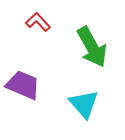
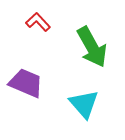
purple trapezoid: moved 3 px right, 2 px up
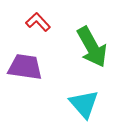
purple trapezoid: moved 1 px left, 16 px up; rotated 15 degrees counterclockwise
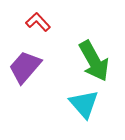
green arrow: moved 2 px right, 14 px down
purple trapezoid: rotated 57 degrees counterclockwise
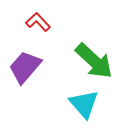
green arrow: rotated 18 degrees counterclockwise
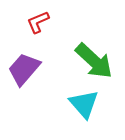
red L-shape: rotated 70 degrees counterclockwise
purple trapezoid: moved 1 px left, 2 px down
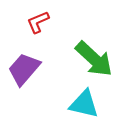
green arrow: moved 2 px up
cyan triangle: rotated 36 degrees counterclockwise
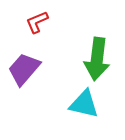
red L-shape: moved 1 px left
green arrow: moved 3 px right; rotated 54 degrees clockwise
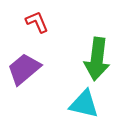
red L-shape: rotated 90 degrees clockwise
purple trapezoid: rotated 9 degrees clockwise
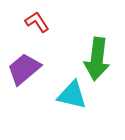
red L-shape: rotated 10 degrees counterclockwise
cyan triangle: moved 12 px left, 9 px up
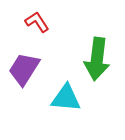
purple trapezoid: rotated 18 degrees counterclockwise
cyan triangle: moved 6 px left, 3 px down; rotated 8 degrees counterclockwise
